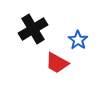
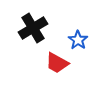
black cross: moved 1 px up
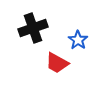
black cross: rotated 12 degrees clockwise
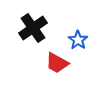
black cross: rotated 16 degrees counterclockwise
